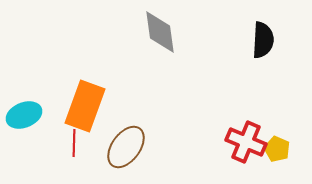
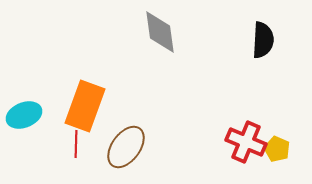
red line: moved 2 px right, 1 px down
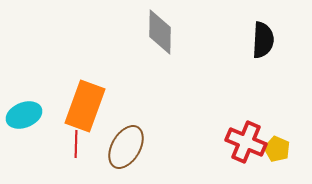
gray diamond: rotated 9 degrees clockwise
brown ellipse: rotated 6 degrees counterclockwise
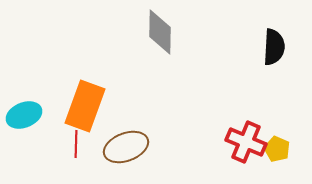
black semicircle: moved 11 px right, 7 px down
brown ellipse: rotated 39 degrees clockwise
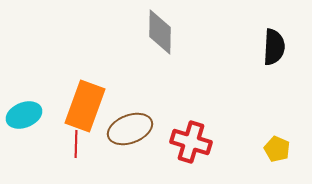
red cross: moved 55 px left; rotated 6 degrees counterclockwise
brown ellipse: moved 4 px right, 18 px up
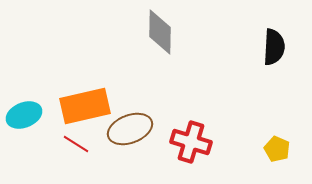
orange rectangle: rotated 57 degrees clockwise
red line: rotated 60 degrees counterclockwise
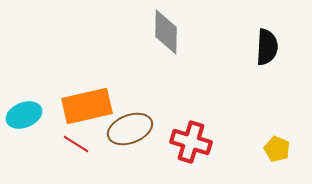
gray diamond: moved 6 px right
black semicircle: moved 7 px left
orange rectangle: moved 2 px right
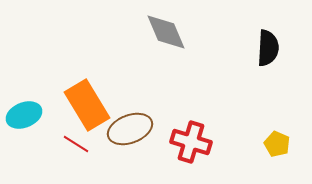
gray diamond: rotated 24 degrees counterclockwise
black semicircle: moved 1 px right, 1 px down
orange rectangle: moved 1 px up; rotated 72 degrees clockwise
yellow pentagon: moved 5 px up
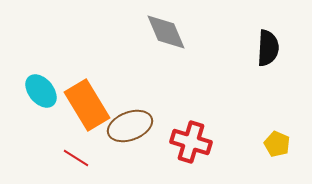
cyan ellipse: moved 17 px right, 24 px up; rotated 72 degrees clockwise
brown ellipse: moved 3 px up
red line: moved 14 px down
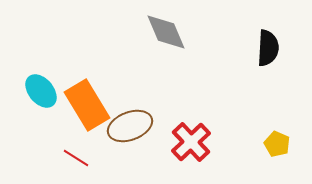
red cross: rotated 30 degrees clockwise
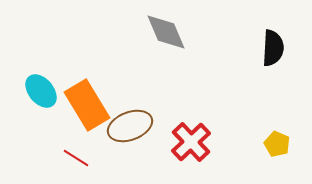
black semicircle: moved 5 px right
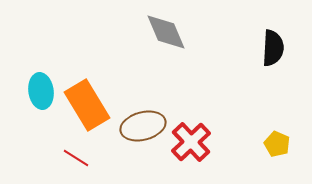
cyan ellipse: rotated 32 degrees clockwise
brown ellipse: moved 13 px right; rotated 6 degrees clockwise
